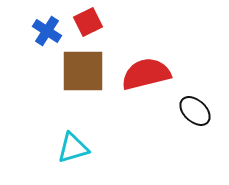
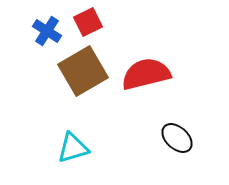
brown square: rotated 30 degrees counterclockwise
black ellipse: moved 18 px left, 27 px down
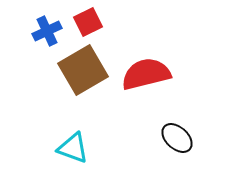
blue cross: rotated 32 degrees clockwise
brown square: moved 1 px up
cyan triangle: rotated 36 degrees clockwise
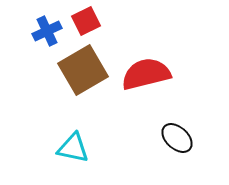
red square: moved 2 px left, 1 px up
cyan triangle: rotated 8 degrees counterclockwise
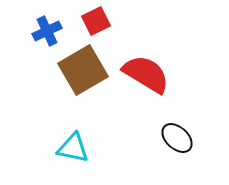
red square: moved 10 px right
red semicircle: rotated 45 degrees clockwise
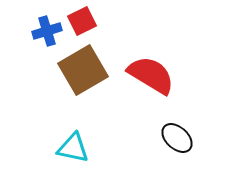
red square: moved 14 px left
blue cross: rotated 8 degrees clockwise
red semicircle: moved 5 px right, 1 px down
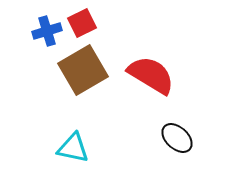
red square: moved 2 px down
